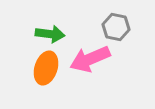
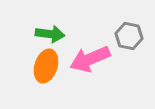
gray hexagon: moved 13 px right, 9 px down
orange ellipse: moved 2 px up
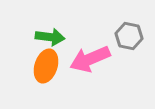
green arrow: moved 3 px down
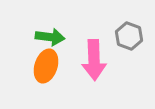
gray hexagon: rotated 8 degrees clockwise
pink arrow: moved 4 px right, 1 px down; rotated 69 degrees counterclockwise
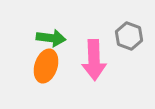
green arrow: moved 1 px right, 1 px down
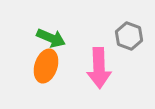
green arrow: rotated 16 degrees clockwise
pink arrow: moved 5 px right, 8 px down
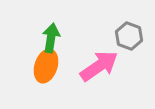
green arrow: rotated 104 degrees counterclockwise
pink arrow: moved 2 px up; rotated 123 degrees counterclockwise
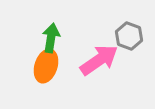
pink arrow: moved 6 px up
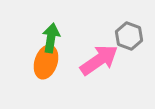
orange ellipse: moved 4 px up
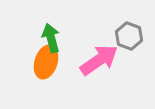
green arrow: rotated 24 degrees counterclockwise
